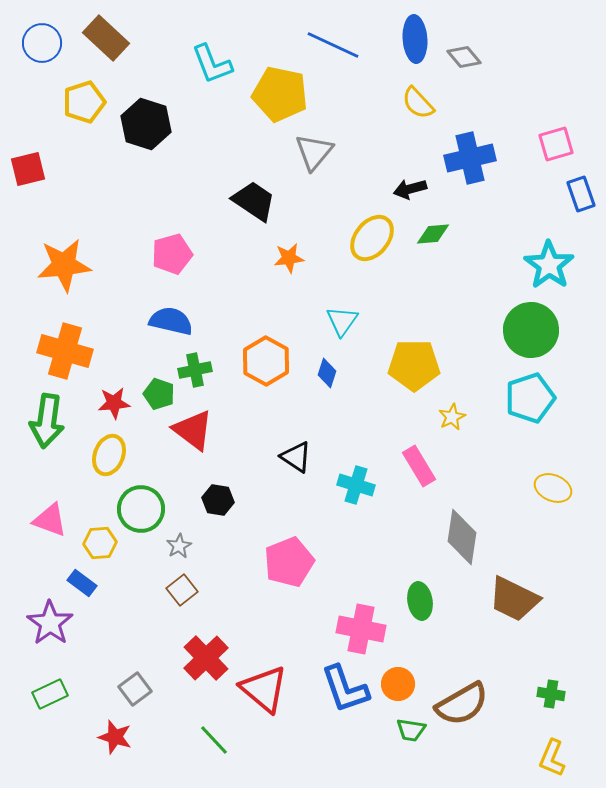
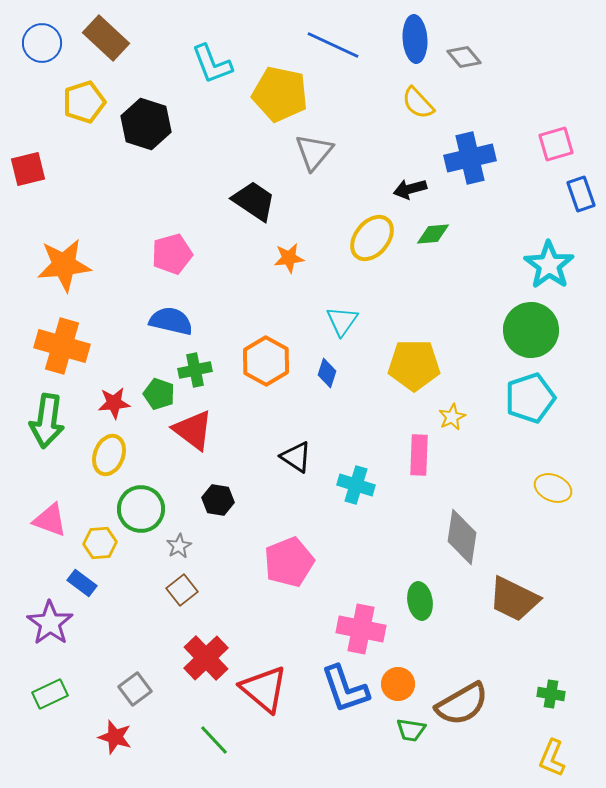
orange cross at (65, 351): moved 3 px left, 5 px up
pink rectangle at (419, 466): moved 11 px up; rotated 33 degrees clockwise
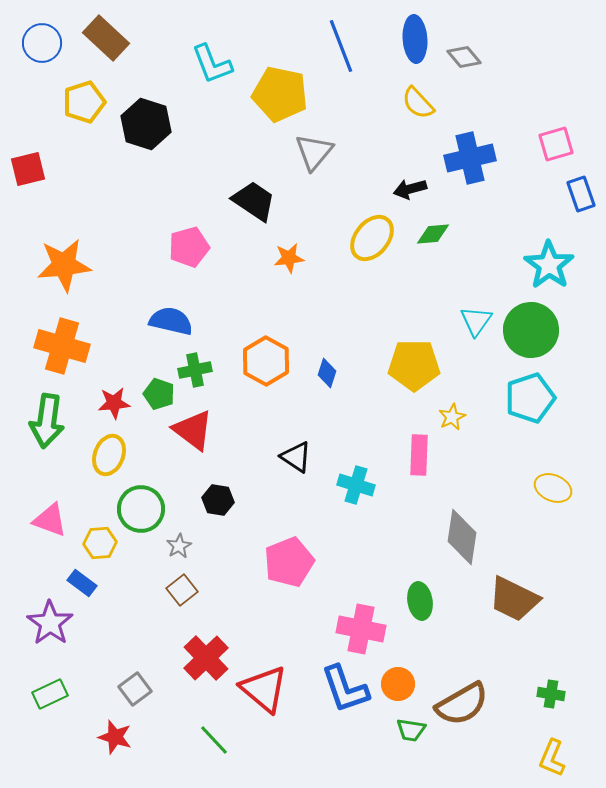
blue line at (333, 45): moved 8 px right, 1 px down; rotated 44 degrees clockwise
pink pentagon at (172, 254): moved 17 px right, 7 px up
cyan triangle at (342, 321): moved 134 px right
